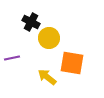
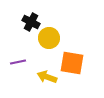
purple line: moved 6 px right, 4 px down
yellow arrow: rotated 18 degrees counterclockwise
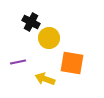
yellow arrow: moved 2 px left, 2 px down
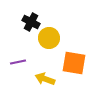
orange square: moved 2 px right
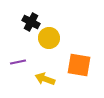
orange square: moved 5 px right, 2 px down
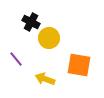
purple line: moved 2 px left, 3 px up; rotated 63 degrees clockwise
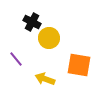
black cross: moved 1 px right
